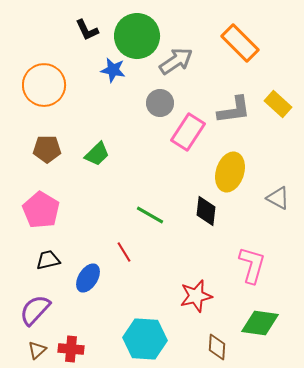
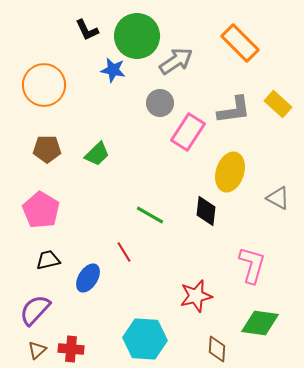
brown diamond: moved 2 px down
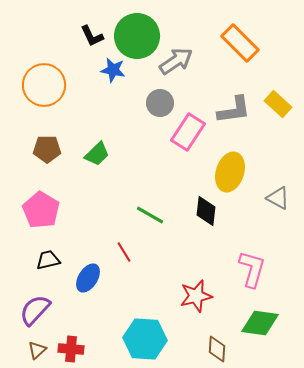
black L-shape: moved 5 px right, 6 px down
pink L-shape: moved 4 px down
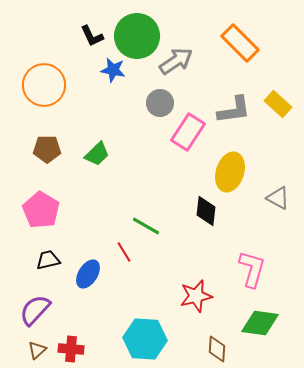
green line: moved 4 px left, 11 px down
blue ellipse: moved 4 px up
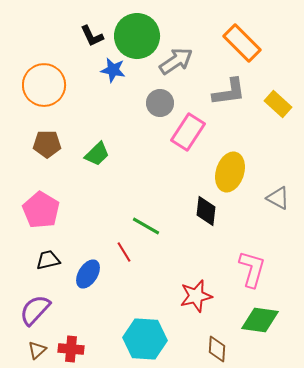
orange rectangle: moved 2 px right
gray L-shape: moved 5 px left, 18 px up
brown pentagon: moved 5 px up
green diamond: moved 3 px up
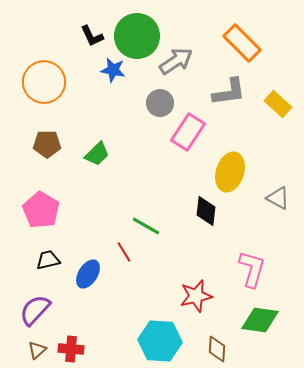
orange circle: moved 3 px up
cyan hexagon: moved 15 px right, 2 px down
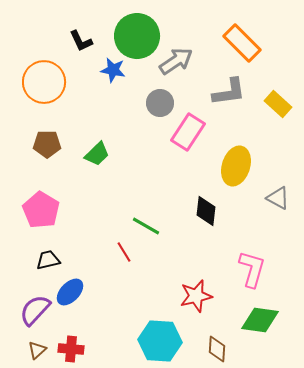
black L-shape: moved 11 px left, 5 px down
yellow ellipse: moved 6 px right, 6 px up
blue ellipse: moved 18 px left, 18 px down; rotated 12 degrees clockwise
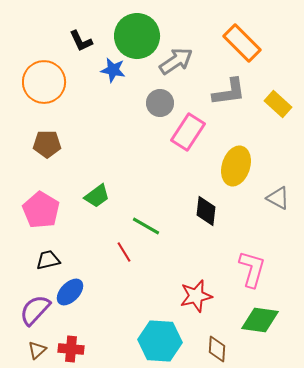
green trapezoid: moved 42 px down; rotated 8 degrees clockwise
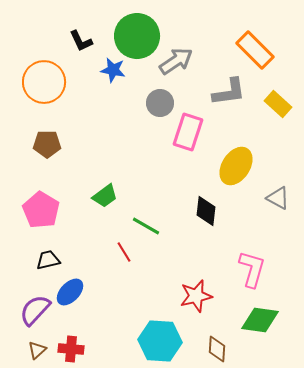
orange rectangle: moved 13 px right, 7 px down
pink rectangle: rotated 15 degrees counterclockwise
yellow ellipse: rotated 15 degrees clockwise
green trapezoid: moved 8 px right
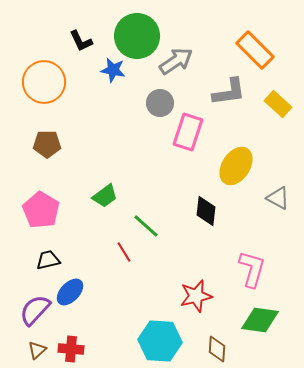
green line: rotated 12 degrees clockwise
